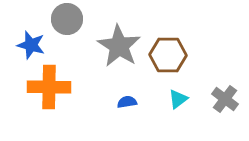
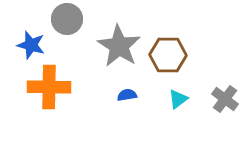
blue semicircle: moved 7 px up
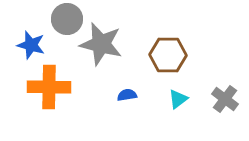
gray star: moved 18 px left, 2 px up; rotated 18 degrees counterclockwise
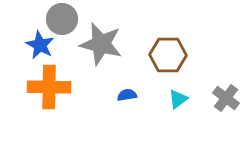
gray circle: moved 5 px left
blue star: moved 9 px right; rotated 12 degrees clockwise
gray cross: moved 1 px right, 1 px up
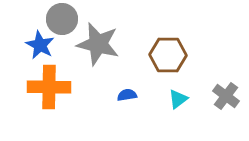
gray star: moved 3 px left
gray cross: moved 2 px up
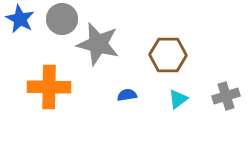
blue star: moved 20 px left, 26 px up
gray cross: rotated 36 degrees clockwise
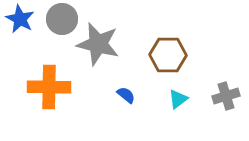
blue semicircle: moved 1 px left; rotated 48 degrees clockwise
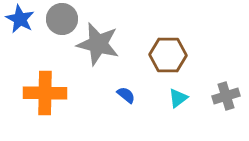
orange cross: moved 4 px left, 6 px down
cyan triangle: moved 1 px up
